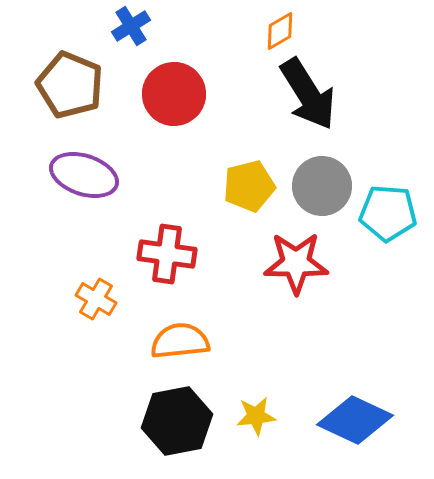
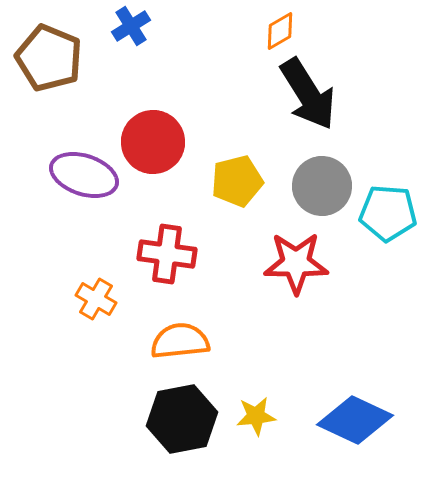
brown pentagon: moved 21 px left, 27 px up
red circle: moved 21 px left, 48 px down
yellow pentagon: moved 12 px left, 5 px up
black hexagon: moved 5 px right, 2 px up
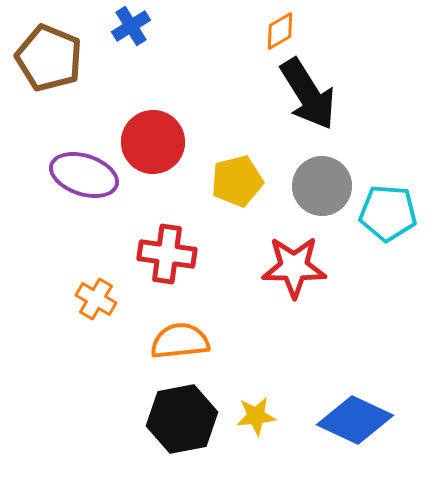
red star: moved 2 px left, 4 px down
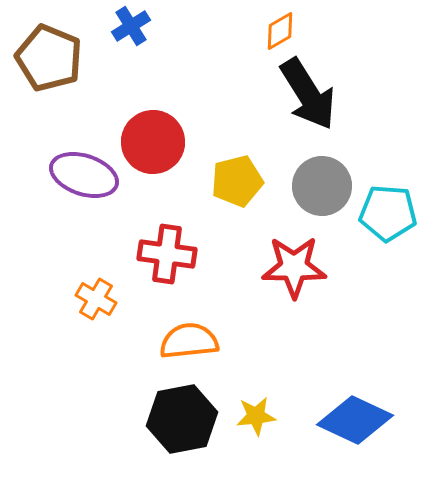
orange semicircle: moved 9 px right
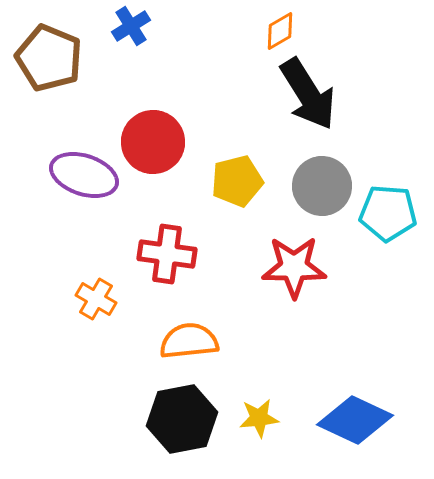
yellow star: moved 3 px right, 2 px down
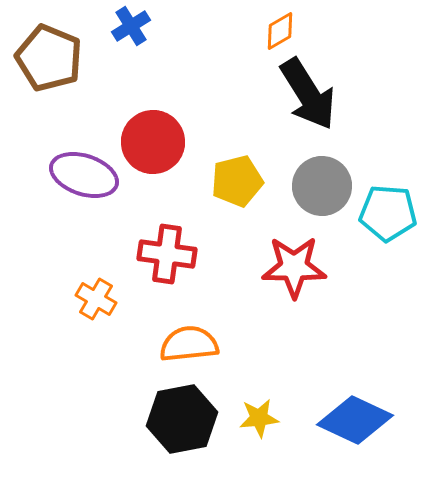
orange semicircle: moved 3 px down
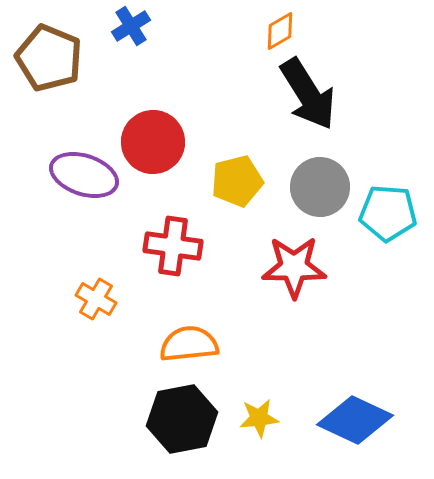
gray circle: moved 2 px left, 1 px down
red cross: moved 6 px right, 8 px up
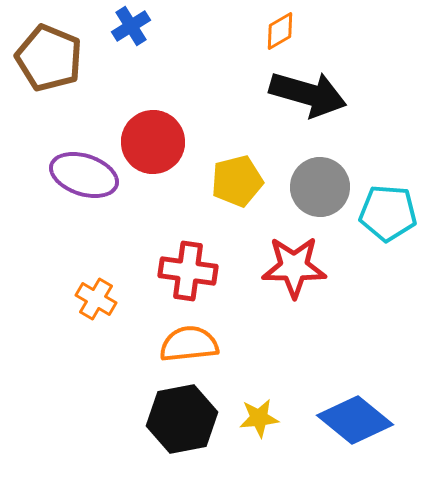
black arrow: rotated 42 degrees counterclockwise
red cross: moved 15 px right, 25 px down
blue diamond: rotated 14 degrees clockwise
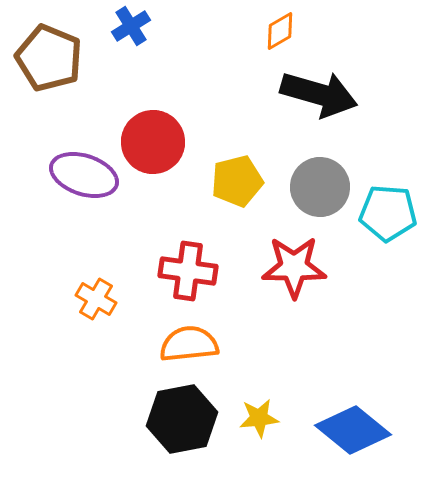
black arrow: moved 11 px right
blue diamond: moved 2 px left, 10 px down
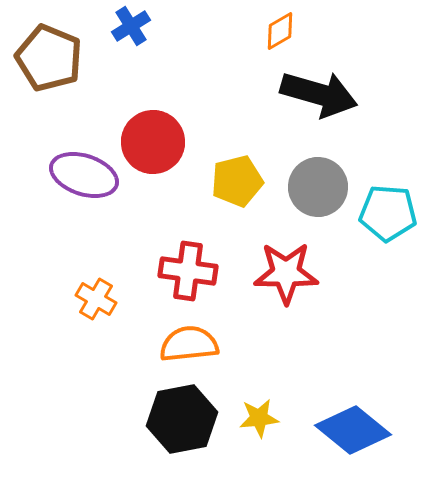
gray circle: moved 2 px left
red star: moved 8 px left, 6 px down
